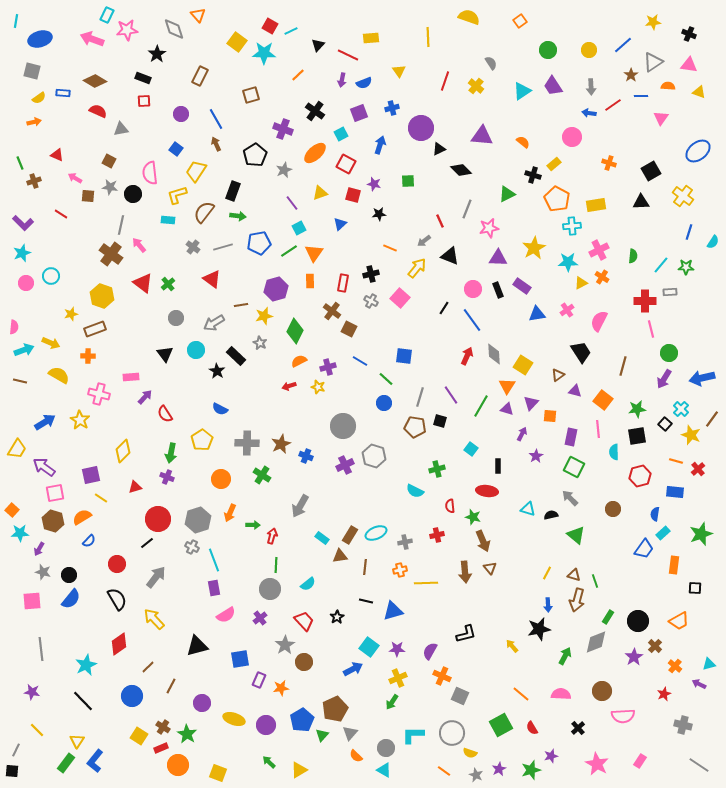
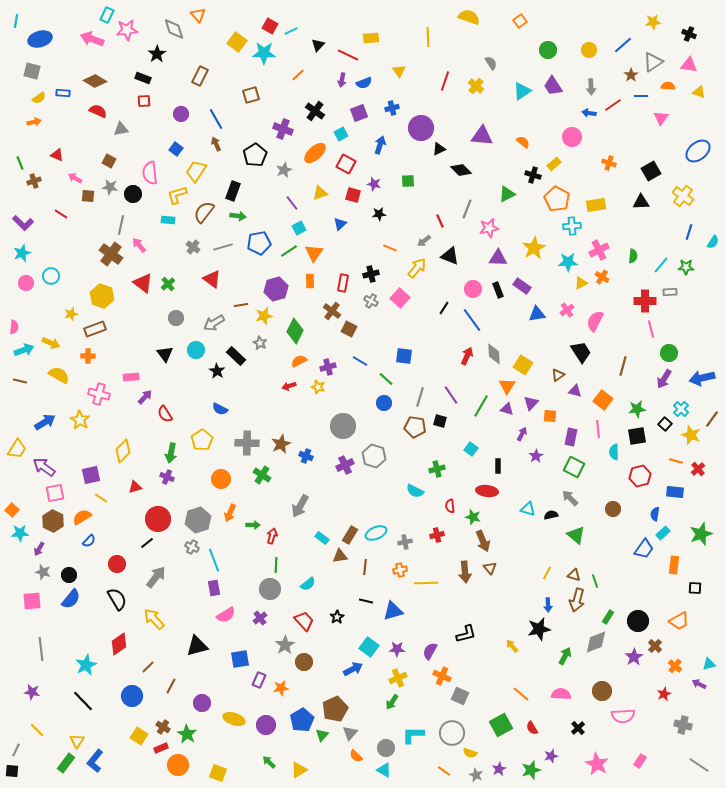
pink semicircle at (599, 321): moved 4 px left
brown hexagon at (53, 521): rotated 10 degrees clockwise
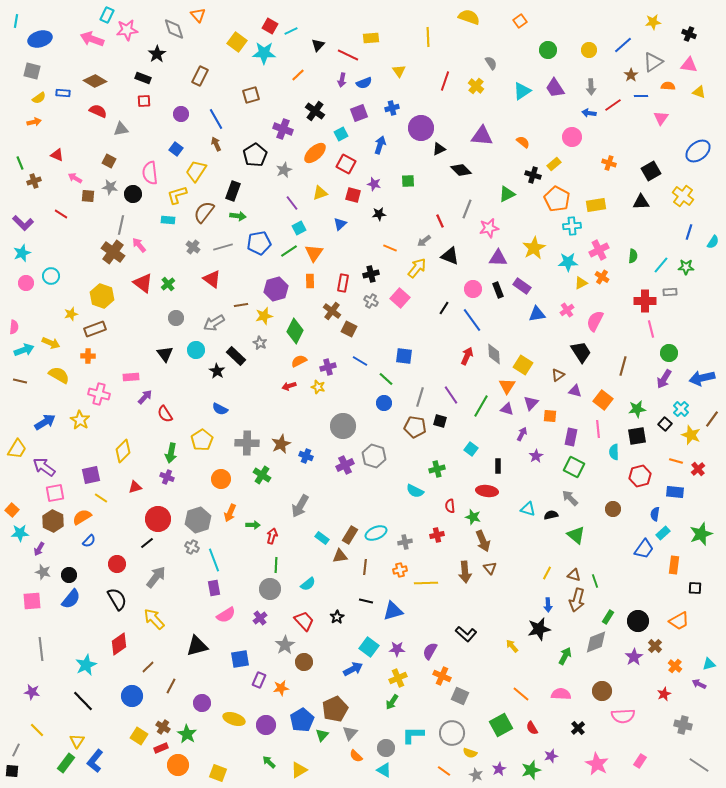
purple trapezoid at (553, 86): moved 2 px right, 2 px down
brown cross at (111, 254): moved 2 px right, 2 px up
black L-shape at (466, 634): rotated 55 degrees clockwise
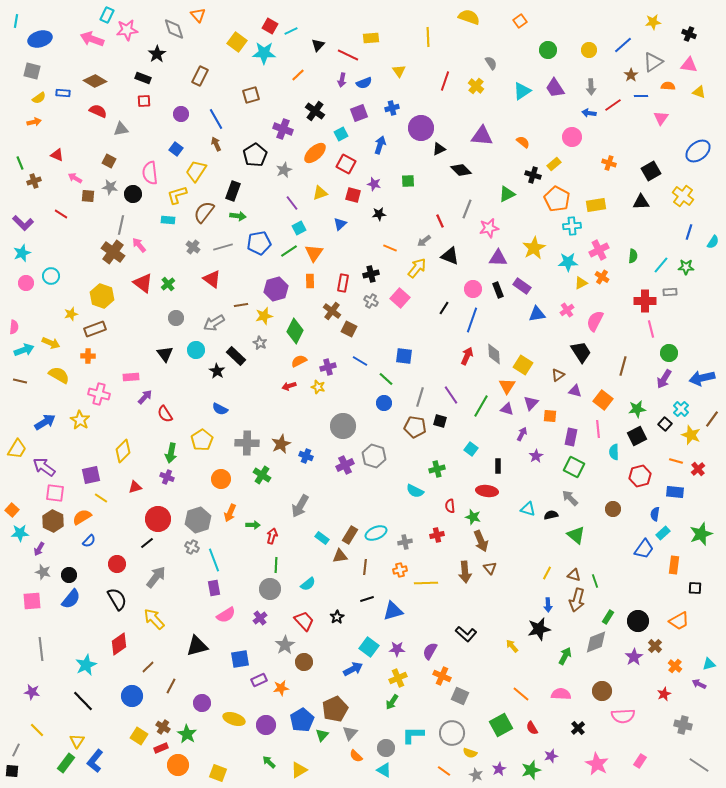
blue line at (472, 320): rotated 55 degrees clockwise
black square at (637, 436): rotated 18 degrees counterclockwise
pink square at (55, 493): rotated 18 degrees clockwise
brown arrow at (483, 541): moved 2 px left
black line at (366, 601): moved 1 px right, 2 px up; rotated 32 degrees counterclockwise
purple rectangle at (259, 680): rotated 42 degrees clockwise
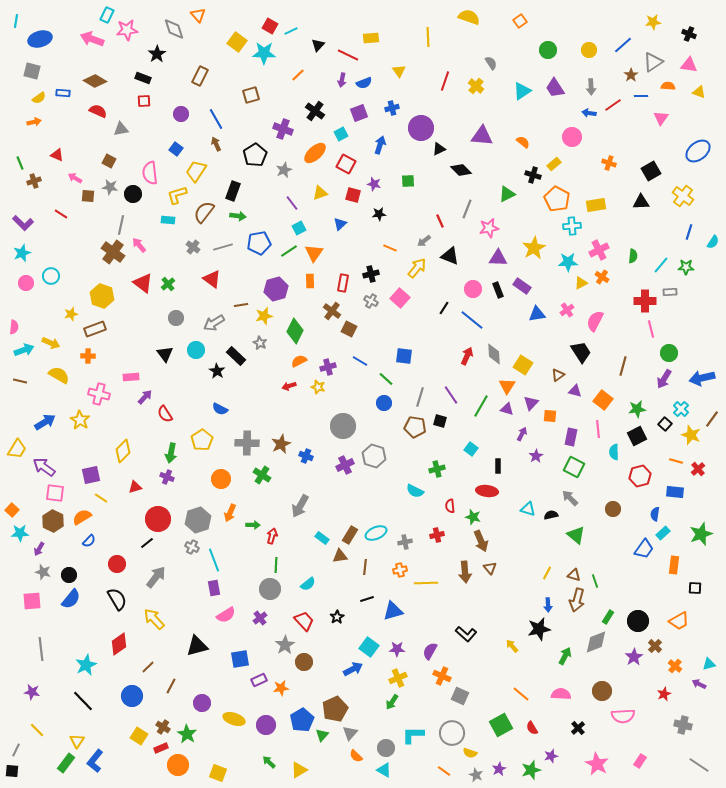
blue line at (472, 320): rotated 70 degrees counterclockwise
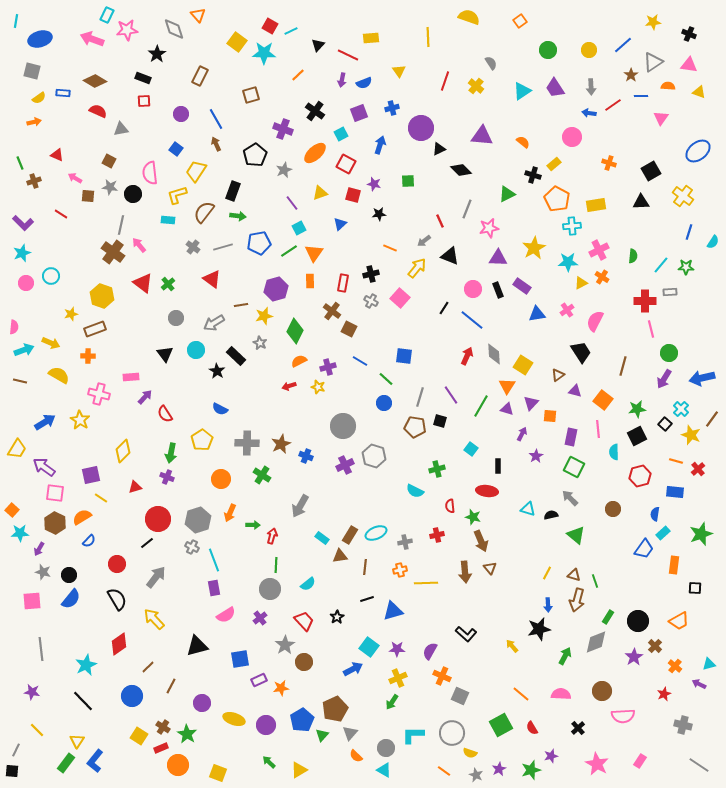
brown hexagon at (53, 521): moved 2 px right, 2 px down
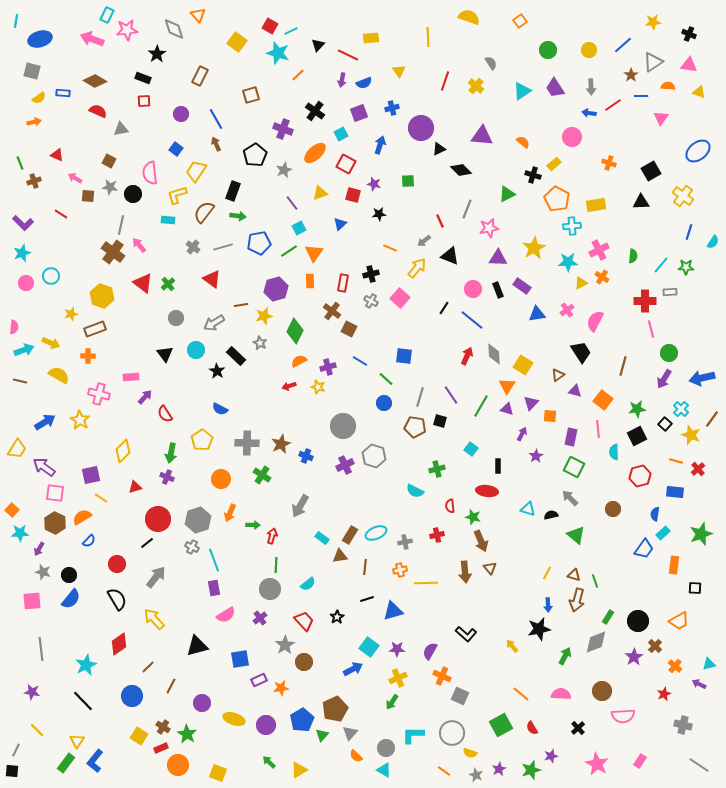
cyan star at (264, 53): moved 14 px right; rotated 15 degrees clockwise
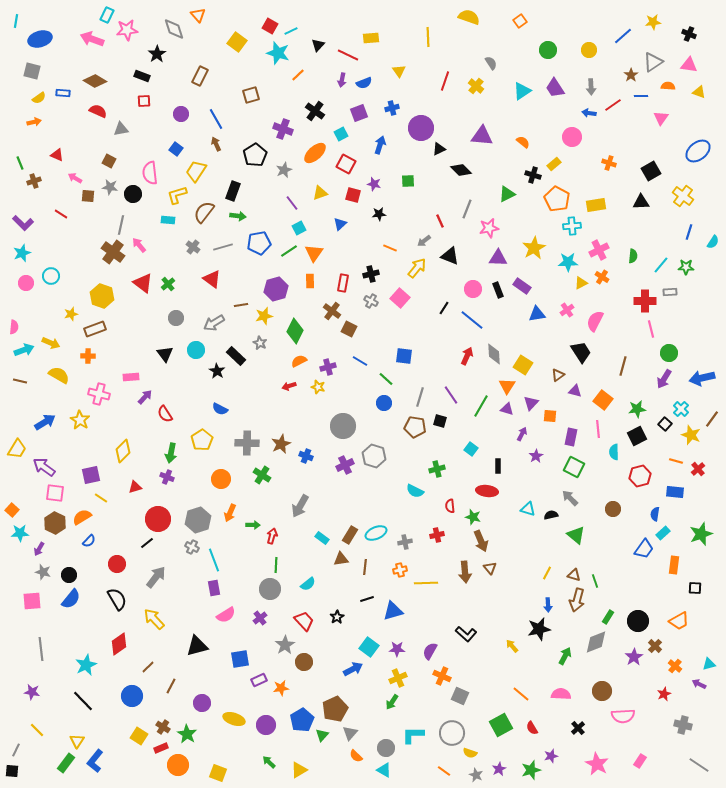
blue line at (623, 45): moved 9 px up
black rectangle at (143, 78): moved 1 px left, 2 px up
brown triangle at (340, 556): moved 1 px right, 3 px down
